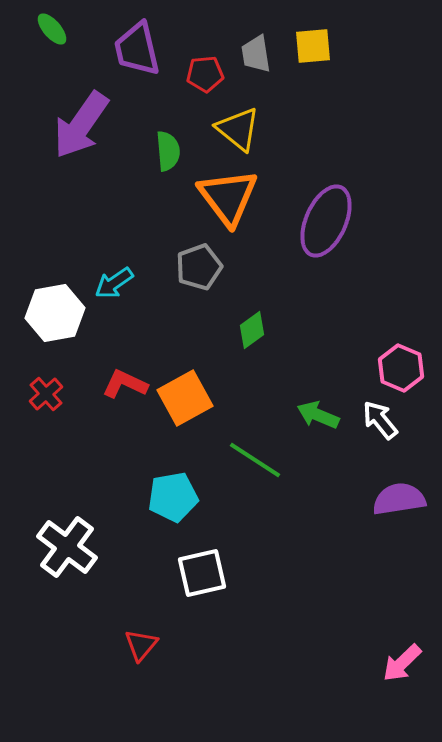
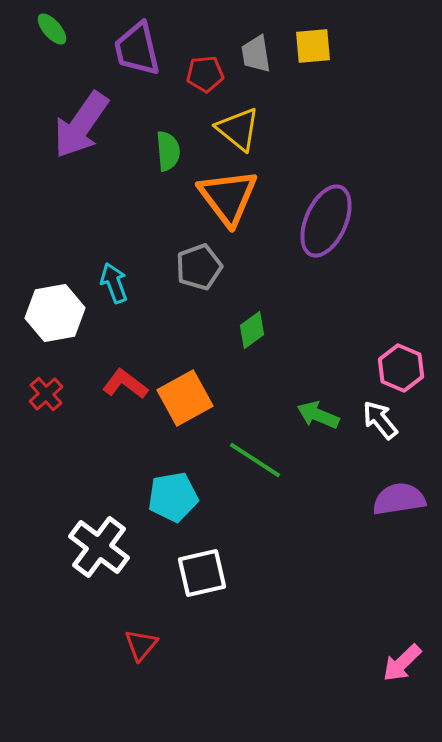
cyan arrow: rotated 105 degrees clockwise
red L-shape: rotated 12 degrees clockwise
white cross: moved 32 px right
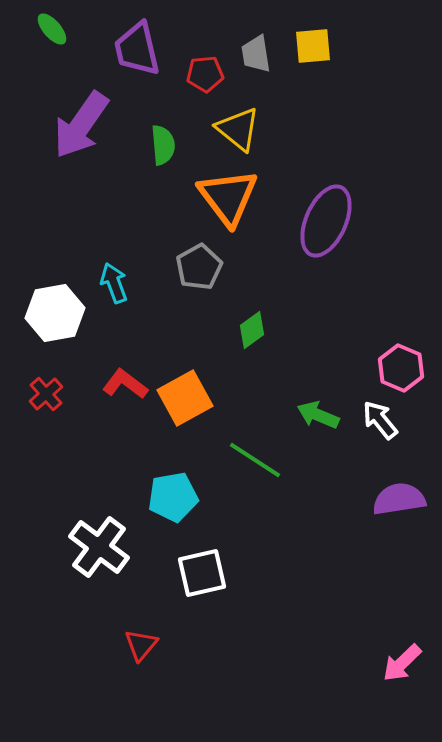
green semicircle: moved 5 px left, 6 px up
gray pentagon: rotated 9 degrees counterclockwise
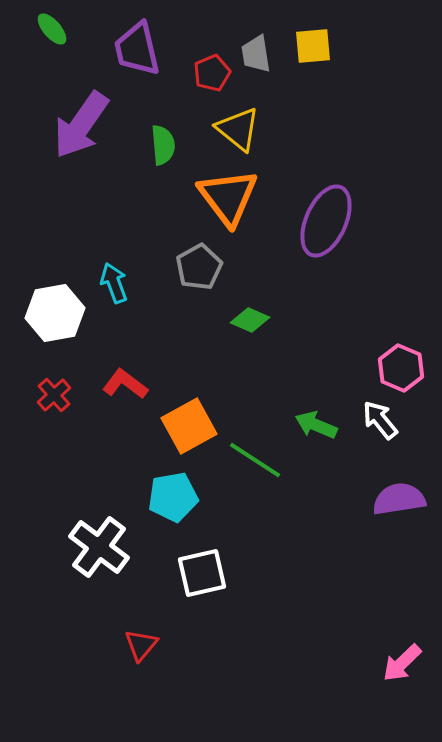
red pentagon: moved 7 px right, 1 px up; rotated 18 degrees counterclockwise
green diamond: moved 2 px left, 10 px up; rotated 60 degrees clockwise
red cross: moved 8 px right, 1 px down
orange square: moved 4 px right, 28 px down
green arrow: moved 2 px left, 10 px down
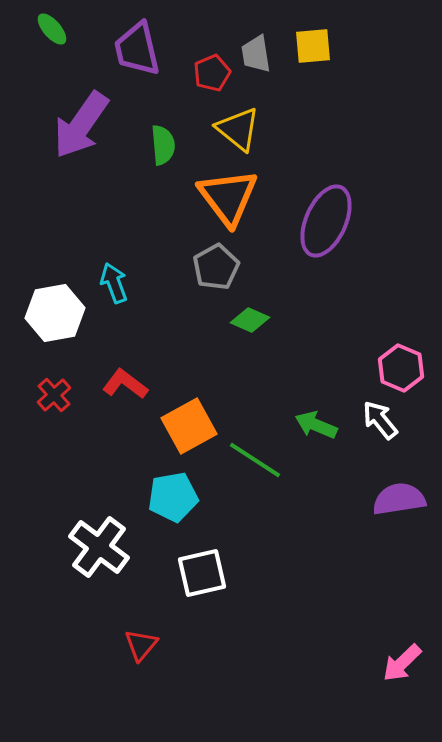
gray pentagon: moved 17 px right
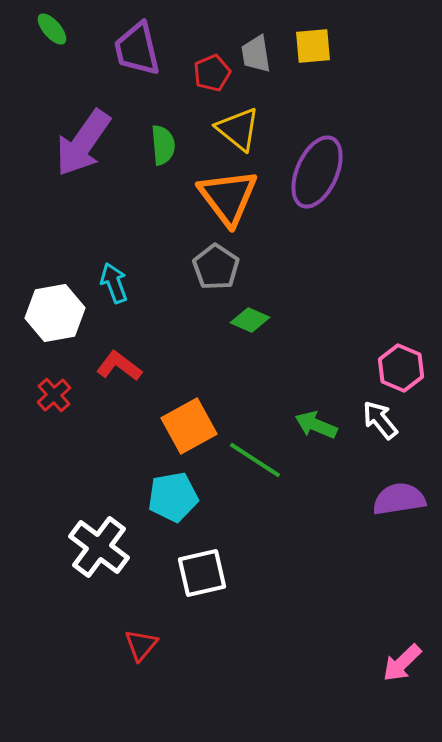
purple arrow: moved 2 px right, 18 px down
purple ellipse: moved 9 px left, 49 px up
gray pentagon: rotated 9 degrees counterclockwise
red L-shape: moved 6 px left, 18 px up
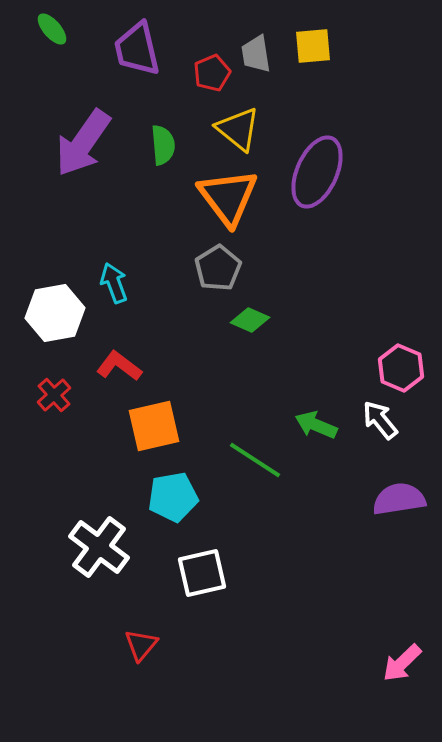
gray pentagon: moved 2 px right, 1 px down; rotated 6 degrees clockwise
orange square: moved 35 px left; rotated 16 degrees clockwise
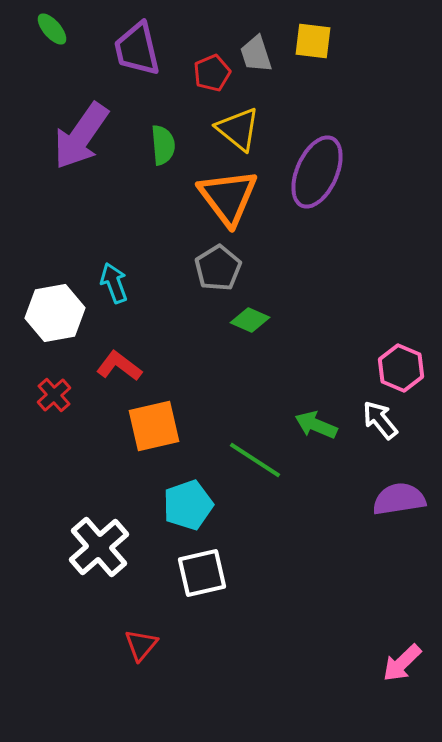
yellow square: moved 5 px up; rotated 12 degrees clockwise
gray trapezoid: rotated 9 degrees counterclockwise
purple arrow: moved 2 px left, 7 px up
cyan pentagon: moved 15 px right, 8 px down; rotated 9 degrees counterclockwise
white cross: rotated 12 degrees clockwise
